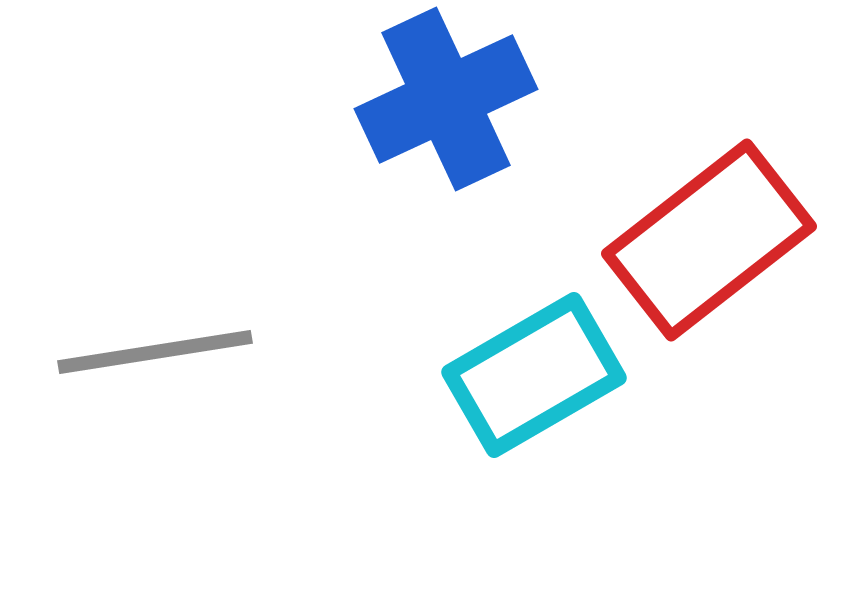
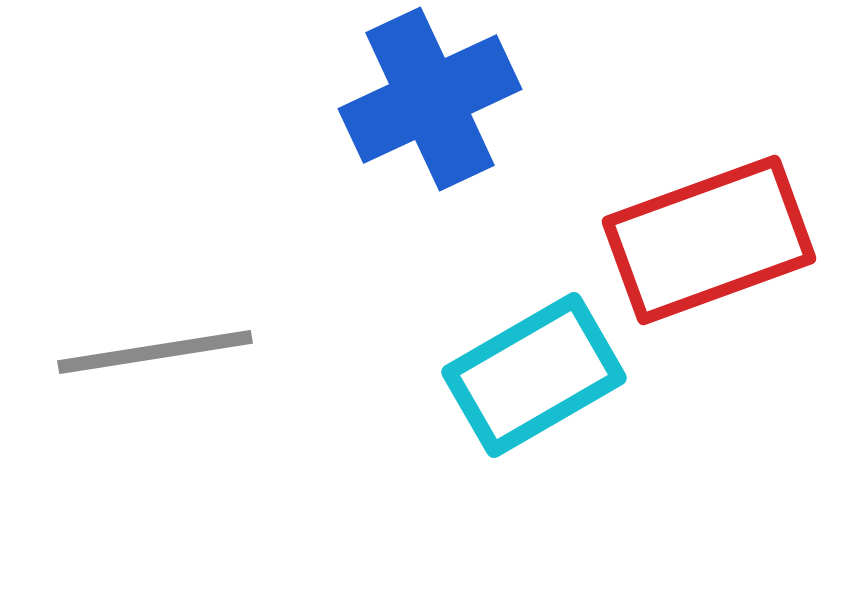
blue cross: moved 16 px left
red rectangle: rotated 18 degrees clockwise
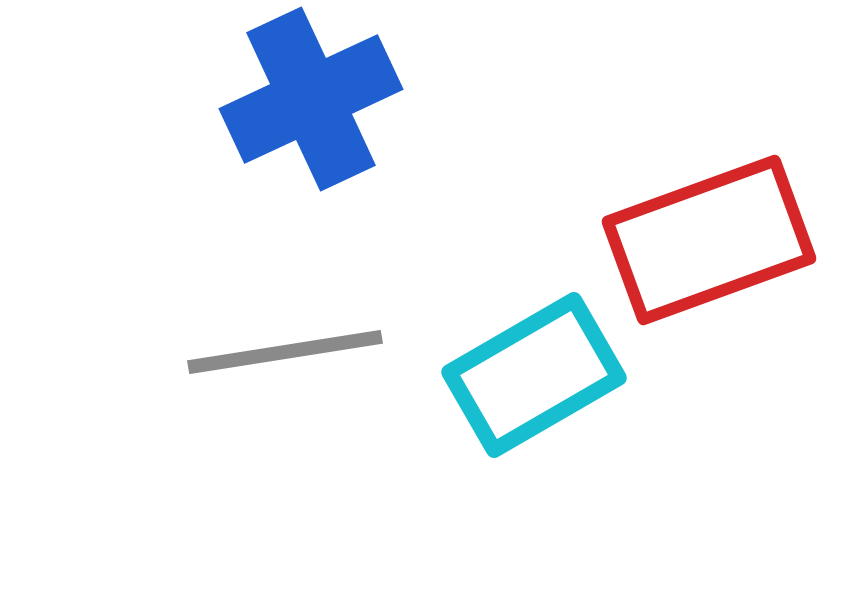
blue cross: moved 119 px left
gray line: moved 130 px right
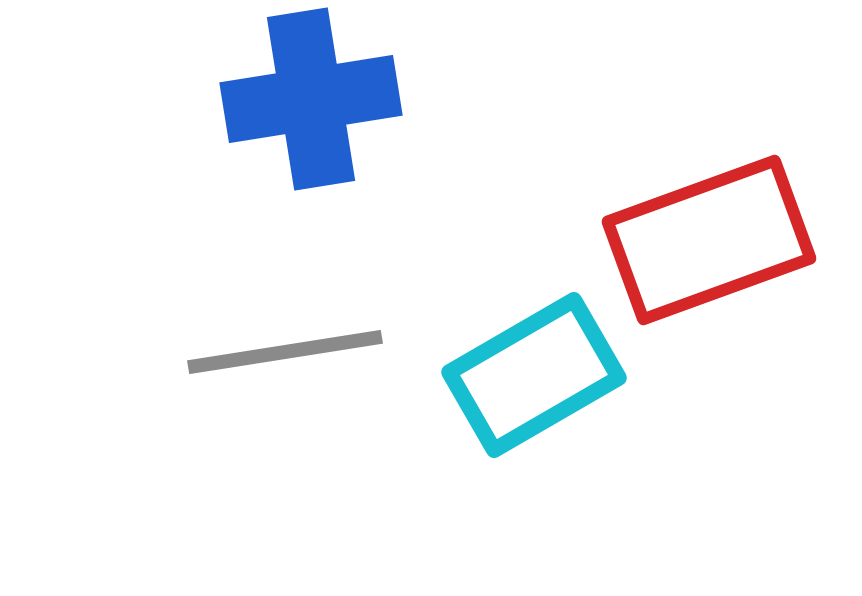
blue cross: rotated 16 degrees clockwise
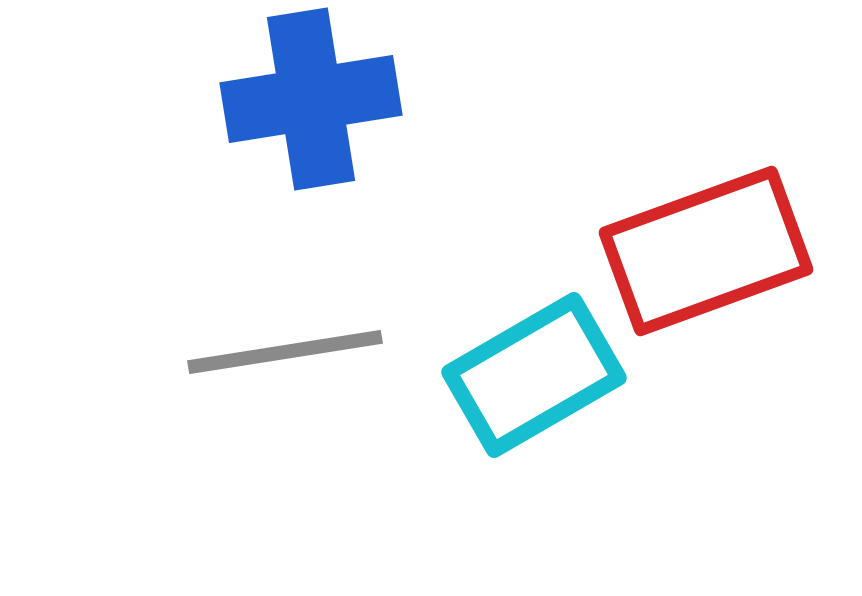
red rectangle: moved 3 px left, 11 px down
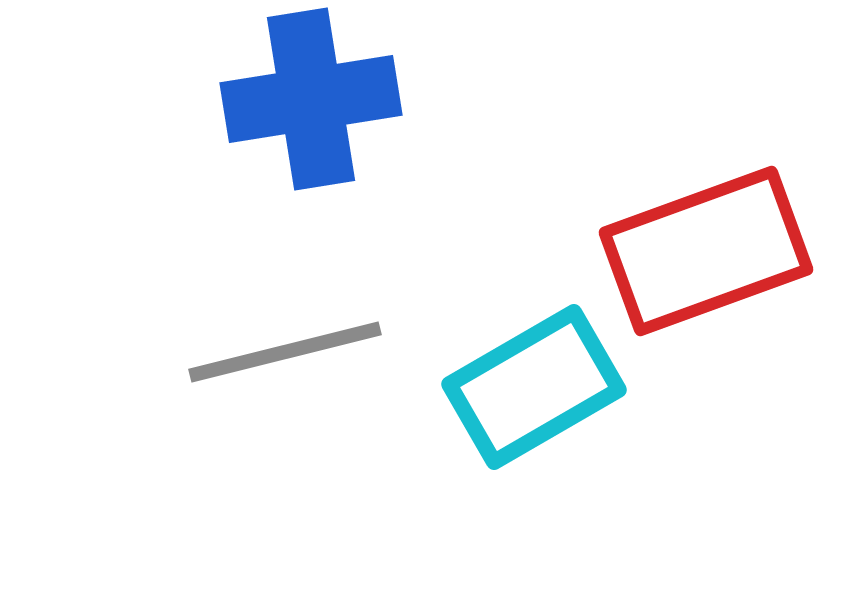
gray line: rotated 5 degrees counterclockwise
cyan rectangle: moved 12 px down
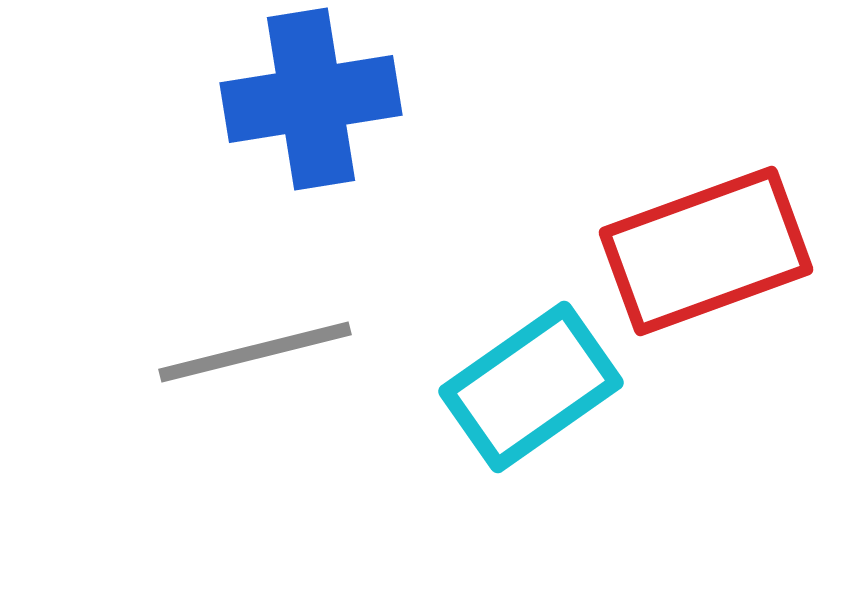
gray line: moved 30 px left
cyan rectangle: moved 3 px left; rotated 5 degrees counterclockwise
